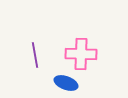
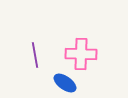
blue ellipse: moved 1 px left; rotated 15 degrees clockwise
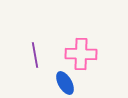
blue ellipse: rotated 25 degrees clockwise
